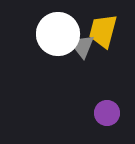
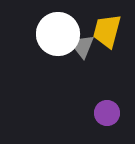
yellow trapezoid: moved 4 px right
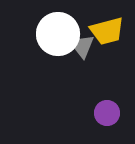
yellow trapezoid: rotated 120 degrees counterclockwise
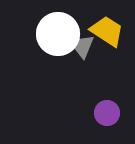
yellow trapezoid: rotated 132 degrees counterclockwise
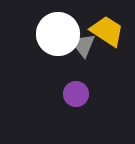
gray triangle: moved 1 px right, 1 px up
purple circle: moved 31 px left, 19 px up
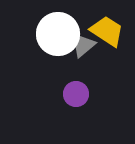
gray triangle: rotated 28 degrees clockwise
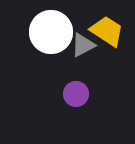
white circle: moved 7 px left, 2 px up
gray triangle: rotated 12 degrees clockwise
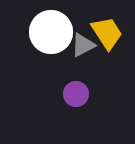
yellow trapezoid: moved 2 px down; rotated 24 degrees clockwise
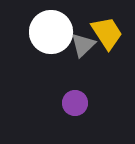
gray triangle: rotated 16 degrees counterclockwise
purple circle: moved 1 px left, 9 px down
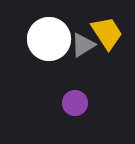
white circle: moved 2 px left, 7 px down
gray triangle: rotated 12 degrees clockwise
